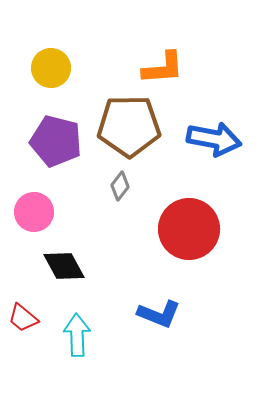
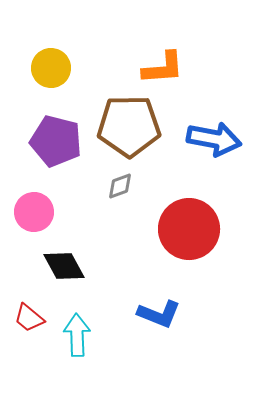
gray diamond: rotated 32 degrees clockwise
red trapezoid: moved 6 px right
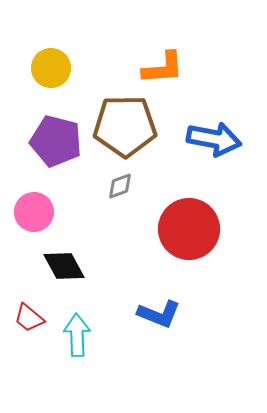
brown pentagon: moved 4 px left
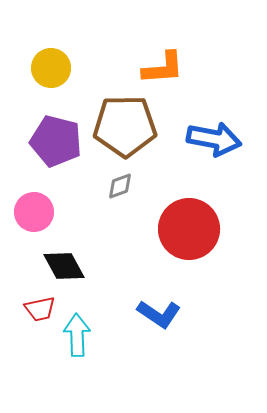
blue L-shape: rotated 12 degrees clockwise
red trapezoid: moved 11 px right, 9 px up; rotated 52 degrees counterclockwise
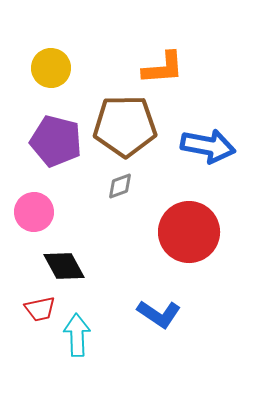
blue arrow: moved 6 px left, 7 px down
red circle: moved 3 px down
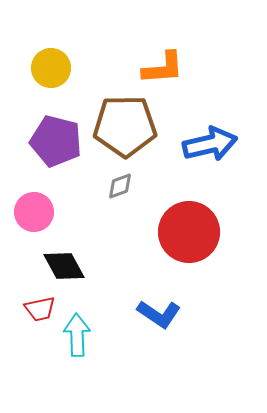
blue arrow: moved 2 px right, 2 px up; rotated 24 degrees counterclockwise
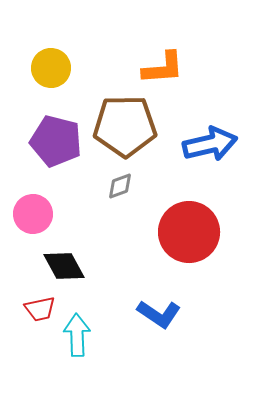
pink circle: moved 1 px left, 2 px down
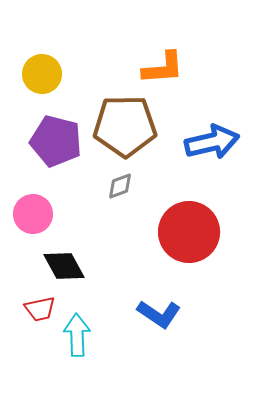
yellow circle: moved 9 px left, 6 px down
blue arrow: moved 2 px right, 2 px up
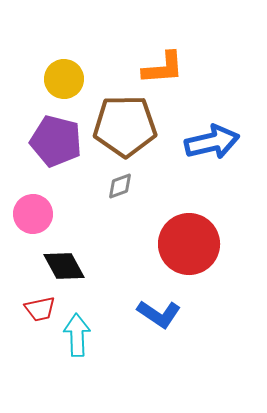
yellow circle: moved 22 px right, 5 px down
red circle: moved 12 px down
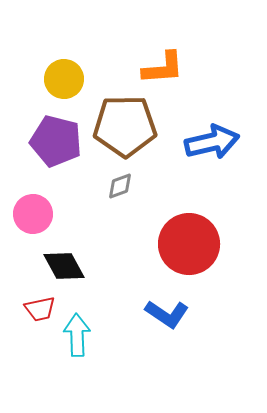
blue L-shape: moved 8 px right
